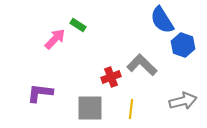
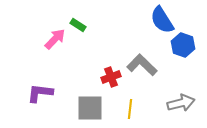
gray arrow: moved 2 px left, 2 px down
yellow line: moved 1 px left
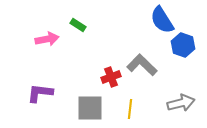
pink arrow: moved 8 px left; rotated 35 degrees clockwise
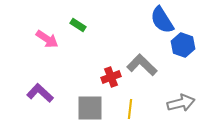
pink arrow: rotated 45 degrees clockwise
purple L-shape: rotated 36 degrees clockwise
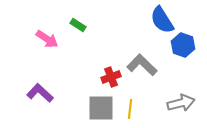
gray square: moved 11 px right
